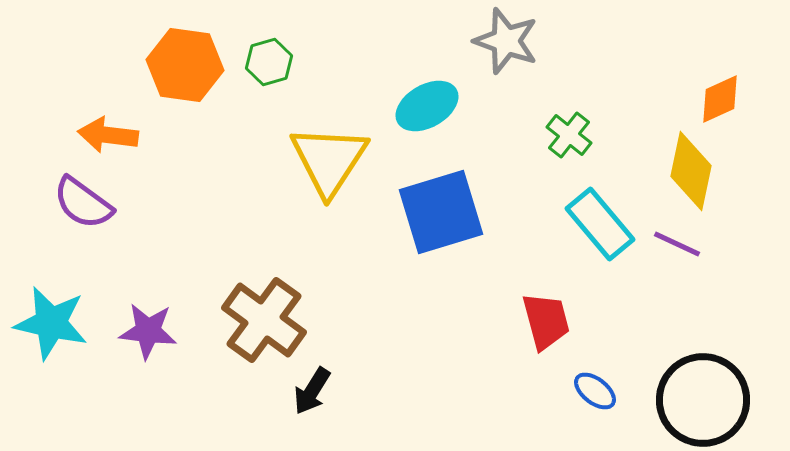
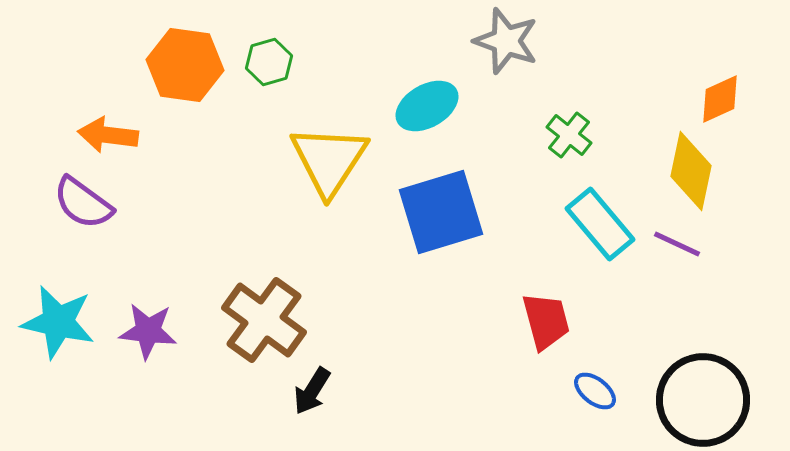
cyan star: moved 7 px right, 1 px up
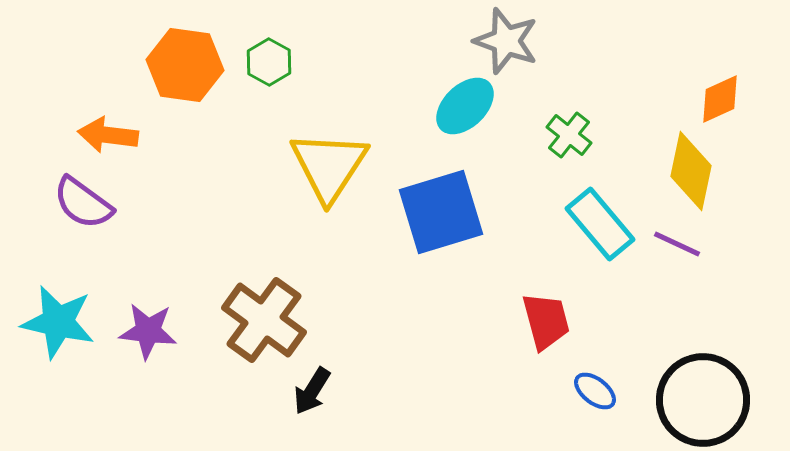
green hexagon: rotated 15 degrees counterclockwise
cyan ellipse: moved 38 px right; rotated 14 degrees counterclockwise
yellow triangle: moved 6 px down
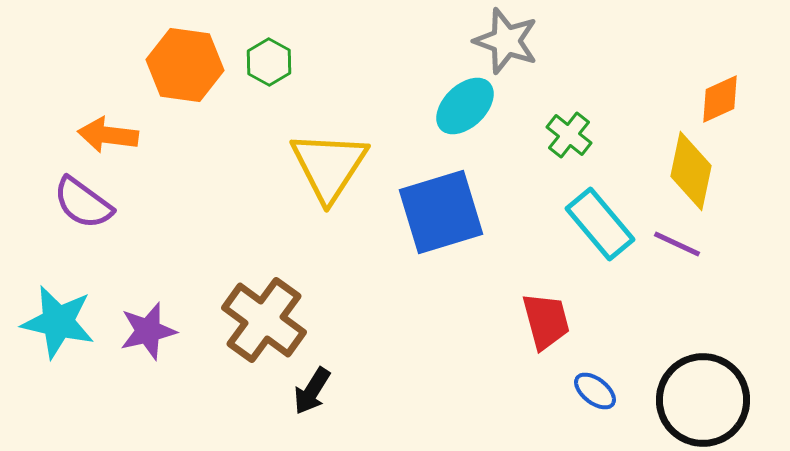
purple star: rotated 20 degrees counterclockwise
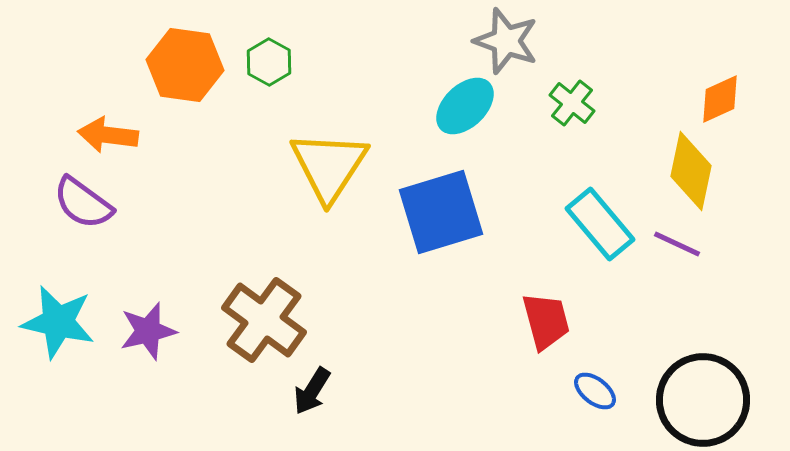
green cross: moved 3 px right, 32 px up
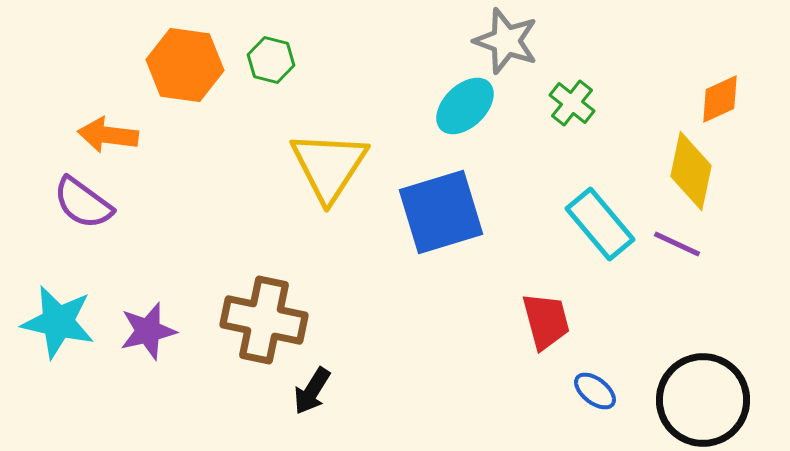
green hexagon: moved 2 px right, 2 px up; rotated 15 degrees counterclockwise
brown cross: rotated 24 degrees counterclockwise
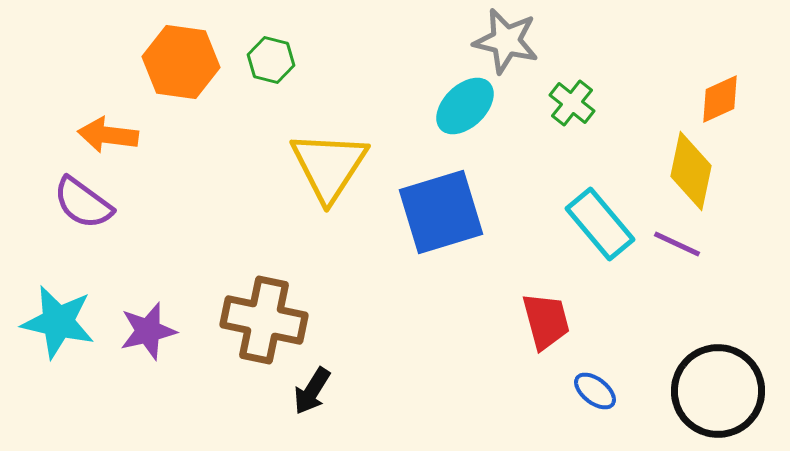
gray star: rotated 6 degrees counterclockwise
orange hexagon: moved 4 px left, 3 px up
black circle: moved 15 px right, 9 px up
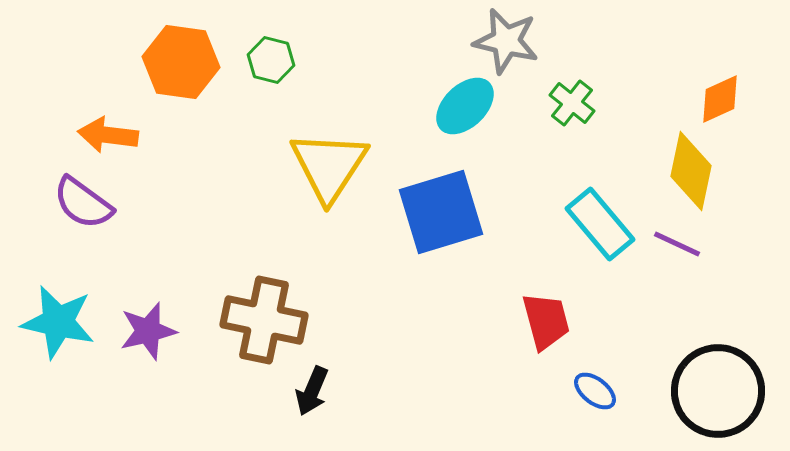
black arrow: rotated 9 degrees counterclockwise
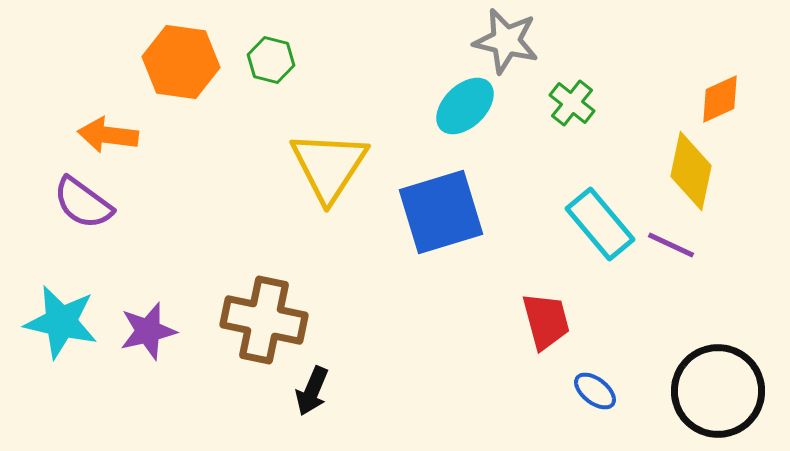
purple line: moved 6 px left, 1 px down
cyan star: moved 3 px right
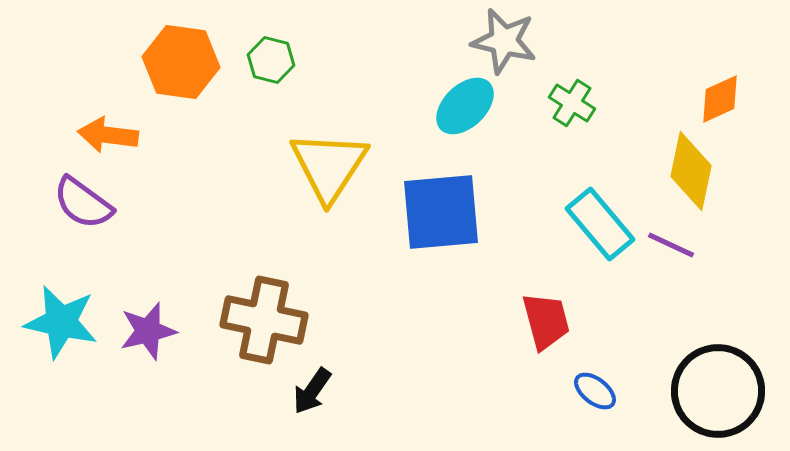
gray star: moved 2 px left
green cross: rotated 6 degrees counterclockwise
blue square: rotated 12 degrees clockwise
black arrow: rotated 12 degrees clockwise
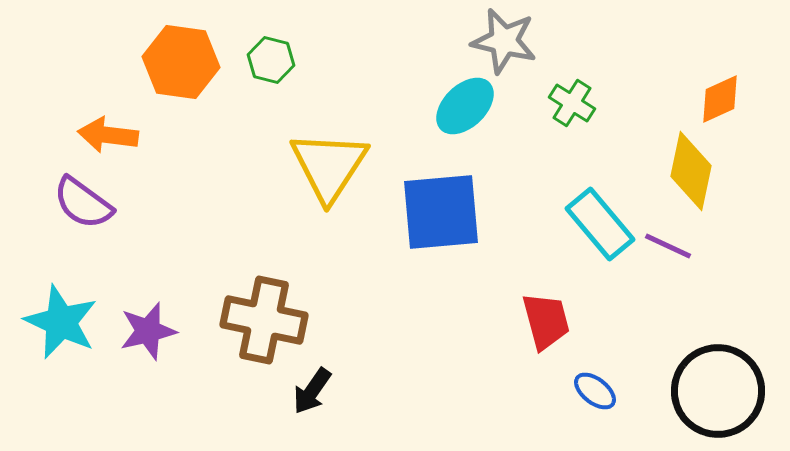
purple line: moved 3 px left, 1 px down
cyan star: rotated 12 degrees clockwise
